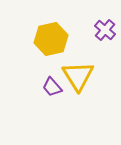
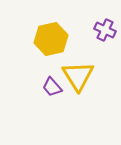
purple cross: rotated 15 degrees counterclockwise
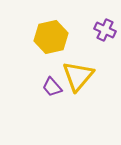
yellow hexagon: moved 2 px up
yellow triangle: rotated 12 degrees clockwise
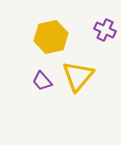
purple trapezoid: moved 10 px left, 6 px up
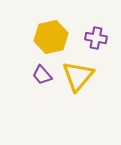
purple cross: moved 9 px left, 8 px down; rotated 15 degrees counterclockwise
purple trapezoid: moved 6 px up
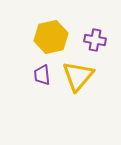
purple cross: moved 1 px left, 2 px down
purple trapezoid: rotated 35 degrees clockwise
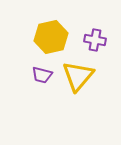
purple trapezoid: rotated 70 degrees counterclockwise
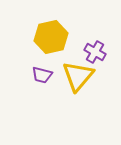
purple cross: moved 12 px down; rotated 20 degrees clockwise
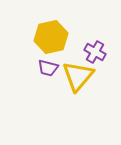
purple trapezoid: moved 6 px right, 7 px up
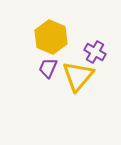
yellow hexagon: rotated 24 degrees counterclockwise
purple trapezoid: rotated 100 degrees clockwise
